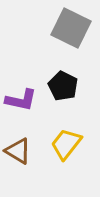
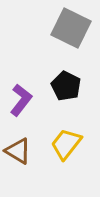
black pentagon: moved 3 px right
purple L-shape: rotated 64 degrees counterclockwise
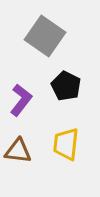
gray square: moved 26 px left, 8 px down; rotated 9 degrees clockwise
yellow trapezoid: rotated 32 degrees counterclockwise
brown triangle: rotated 24 degrees counterclockwise
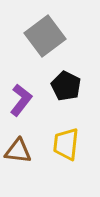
gray square: rotated 18 degrees clockwise
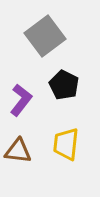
black pentagon: moved 2 px left, 1 px up
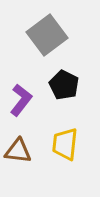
gray square: moved 2 px right, 1 px up
yellow trapezoid: moved 1 px left
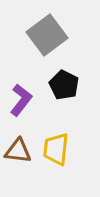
yellow trapezoid: moved 9 px left, 5 px down
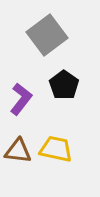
black pentagon: rotated 8 degrees clockwise
purple L-shape: moved 1 px up
yellow trapezoid: rotated 96 degrees clockwise
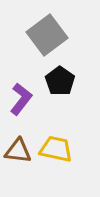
black pentagon: moved 4 px left, 4 px up
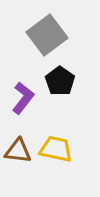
purple L-shape: moved 2 px right, 1 px up
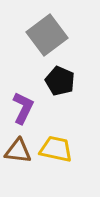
black pentagon: rotated 12 degrees counterclockwise
purple L-shape: moved 10 px down; rotated 12 degrees counterclockwise
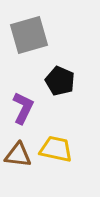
gray square: moved 18 px left; rotated 21 degrees clockwise
brown triangle: moved 4 px down
